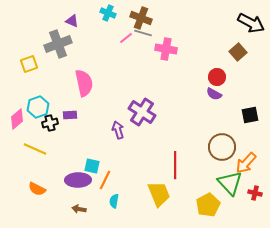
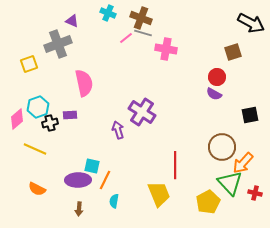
brown square: moved 5 px left; rotated 24 degrees clockwise
orange arrow: moved 3 px left
yellow pentagon: moved 3 px up
brown arrow: rotated 96 degrees counterclockwise
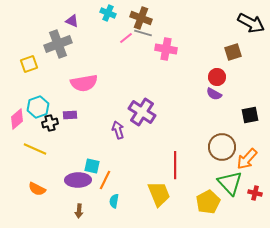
pink semicircle: rotated 92 degrees clockwise
orange arrow: moved 4 px right, 4 px up
brown arrow: moved 2 px down
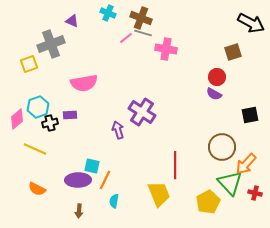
gray cross: moved 7 px left
orange arrow: moved 1 px left, 5 px down
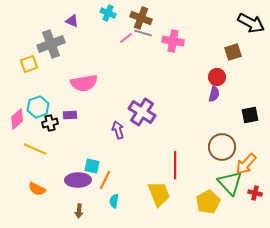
pink cross: moved 7 px right, 8 px up
purple semicircle: rotated 105 degrees counterclockwise
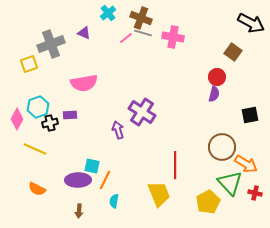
cyan cross: rotated 28 degrees clockwise
purple triangle: moved 12 px right, 12 px down
pink cross: moved 4 px up
brown square: rotated 36 degrees counterclockwise
pink diamond: rotated 20 degrees counterclockwise
orange arrow: rotated 100 degrees counterclockwise
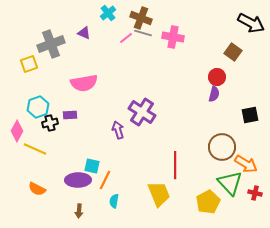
pink diamond: moved 12 px down
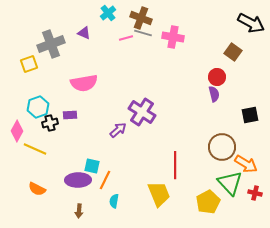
pink line: rotated 24 degrees clockwise
purple semicircle: rotated 28 degrees counterclockwise
purple arrow: rotated 66 degrees clockwise
